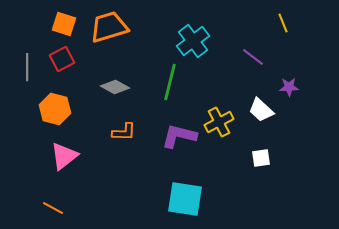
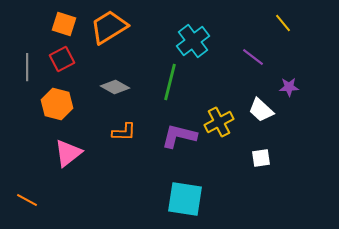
yellow line: rotated 18 degrees counterclockwise
orange trapezoid: rotated 15 degrees counterclockwise
orange hexagon: moved 2 px right, 5 px up
pink triangle: moved 4 px right, 3 px up
orange line: moved 26 px left, 8 px up
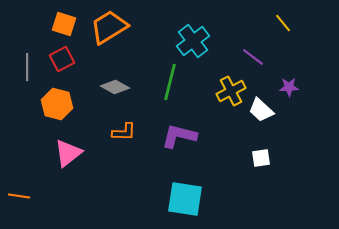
yellow cross: moved 12 px right, 31 px up
orange line: moved 8 px left, 4 px up; rotated 20 degrees counterclockwise
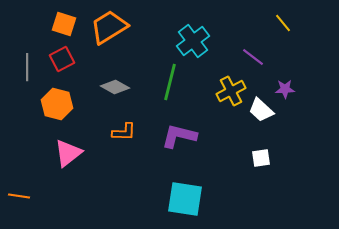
purple star: moved 4 px left, 2 px down
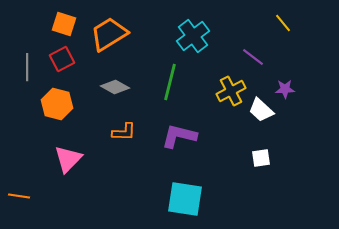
orange trapezoid: moved 7 px down
cyan cross: moved 5 px up
pink triangle: moved 6 px down; rotated 8 degrees counterclockwise
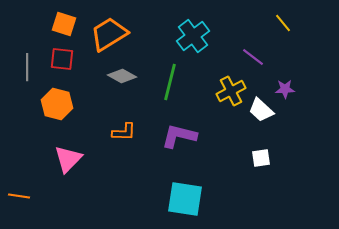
red square: rotated 35 degrees clockwise
gray diamond: moved 7 px right, 11 px up
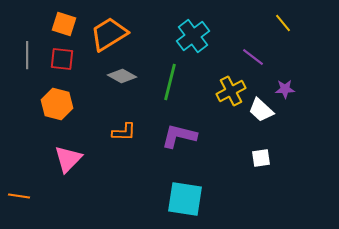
gray line: moved 12 px up
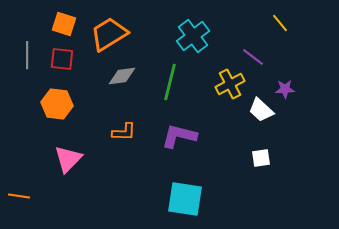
yellow line: moved 3 px left
gray diamond: rotated 36 degrees counterclockwise
yellow cross: moved 1 px left, 7 px up
orange hexagon: rotated 8 degrees counterclockwise
